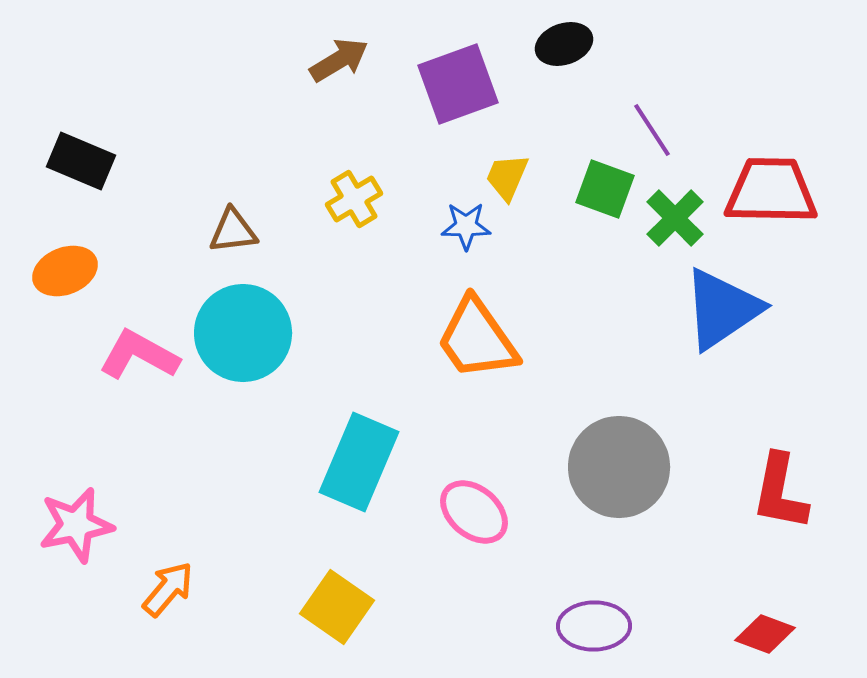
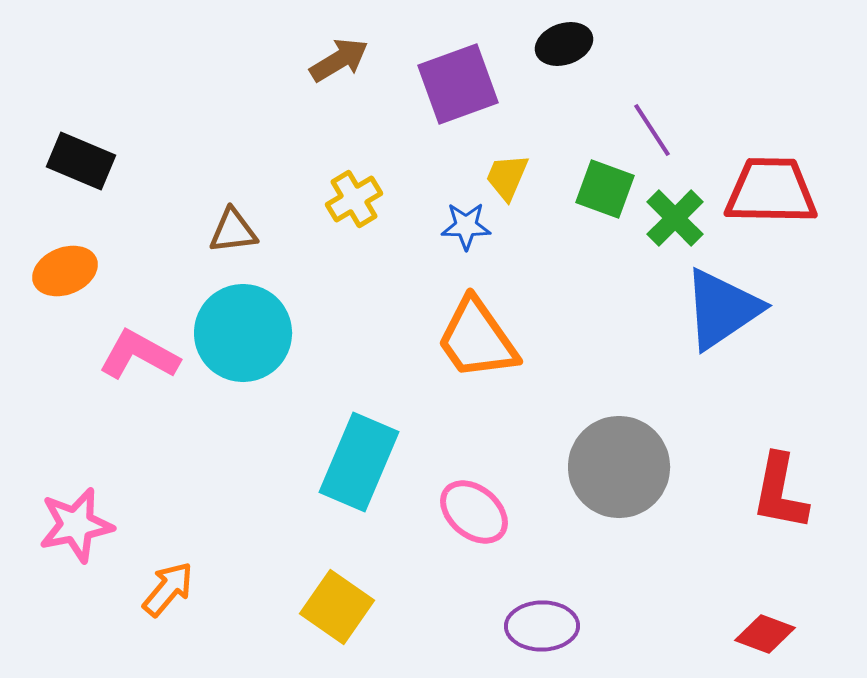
purple ellipse: moved 52 px left
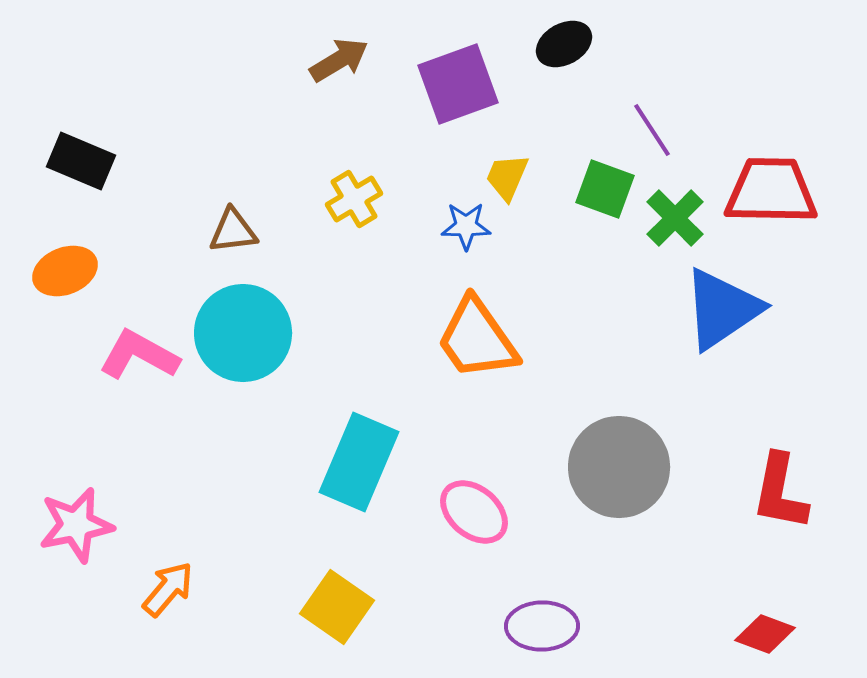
black ellipse: rotated 10 degrees counterclockwise
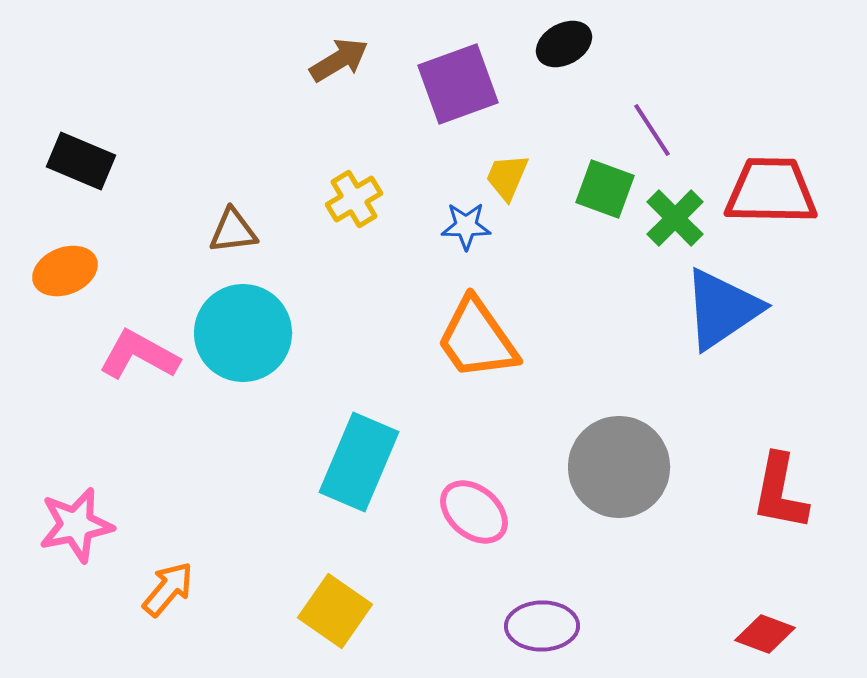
yellow square: moved 2 px left, 4 px down
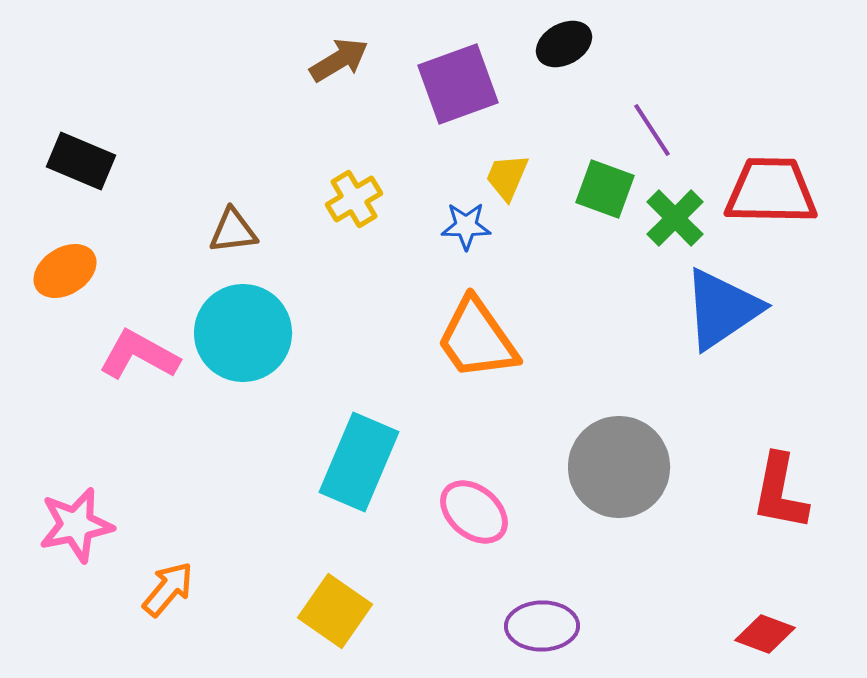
orange ellipse: rotated 10 degrees counterclockwise
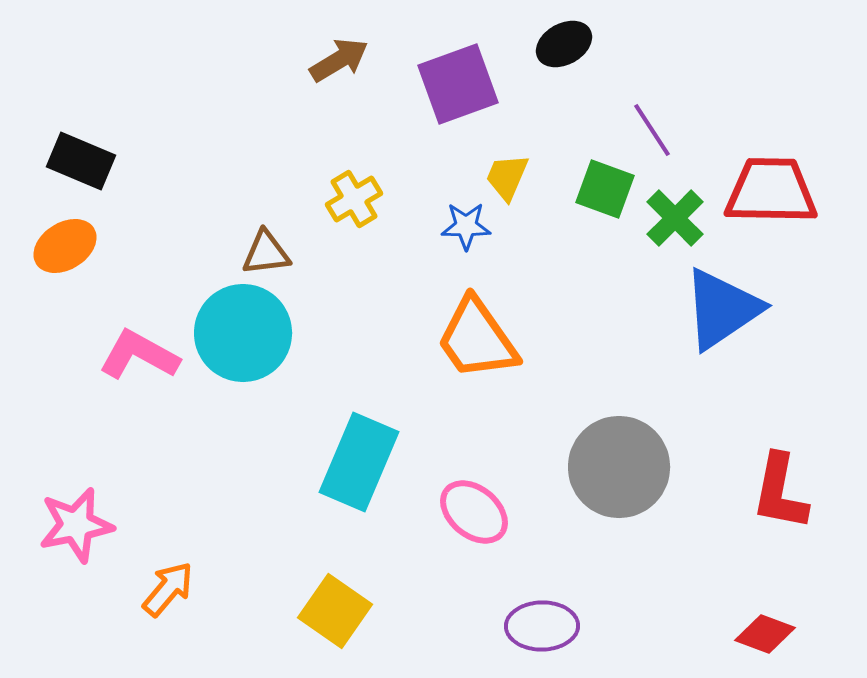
brown triangle: moved 33 px right, 22 px down
orange ellipse: moved 25 px up
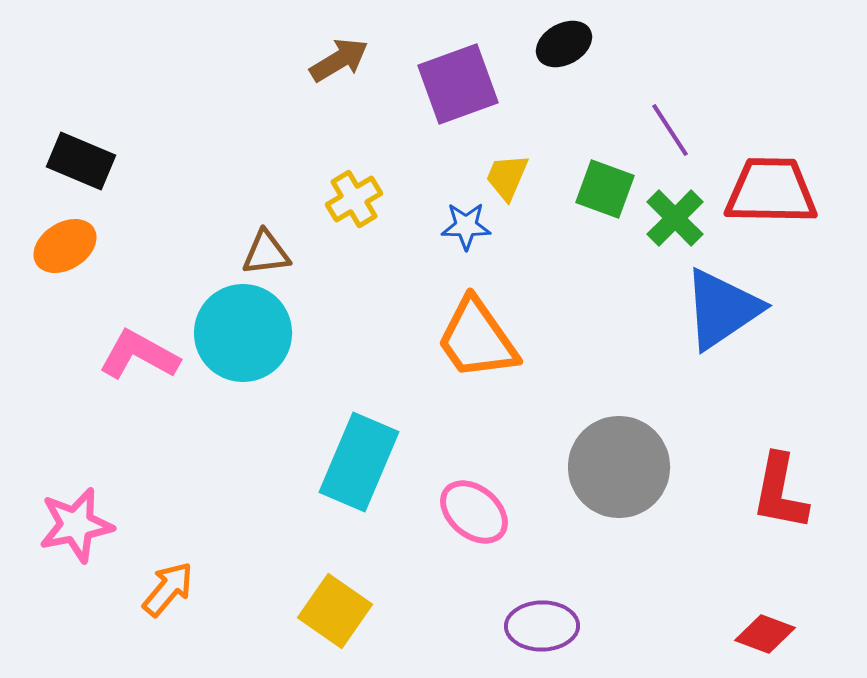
purple line: moved 18 px right
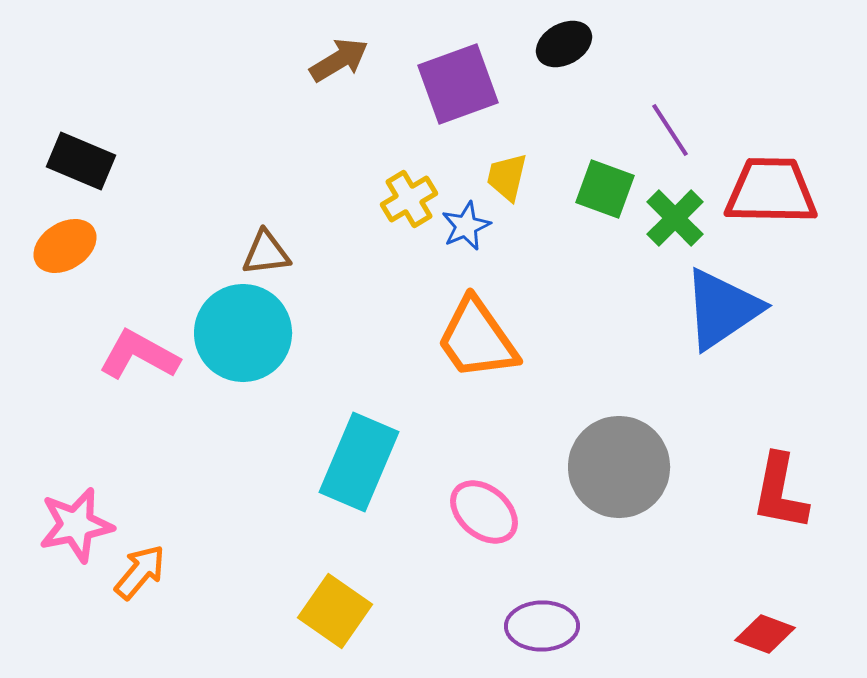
yellow trapezoid: rotated 10 degrees counterclockwise
yellow cross: moved 55 px right
blue star: rotated 24 degrees counterclockwise
pink ellipse: moved 10 px right
orange arrow: moved 28 px left, 17 px up
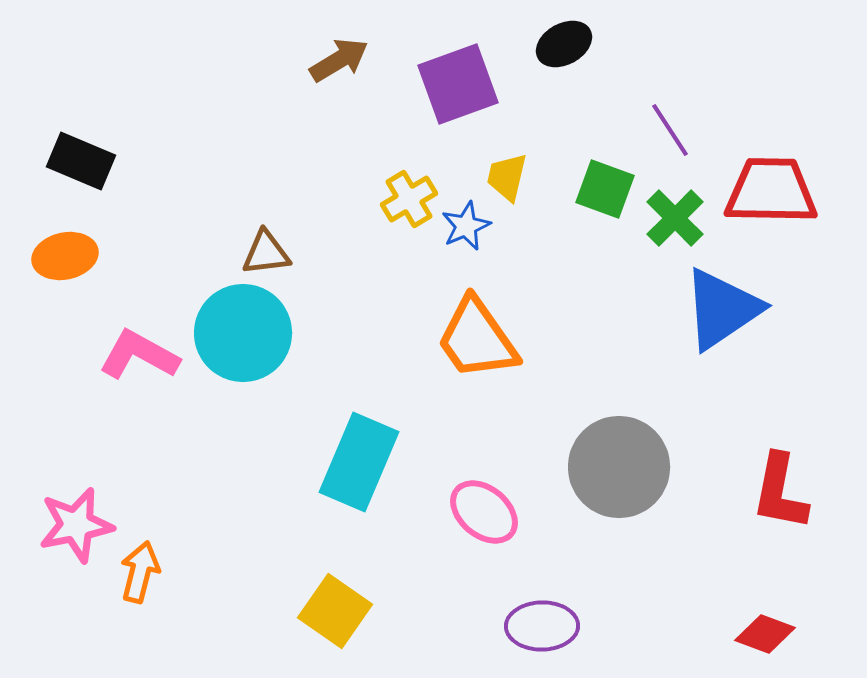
orange ellipse: moved 10 px down; rotated 20 degrees clockwise
orange arrow: rotated 26 degrees counterclockwise
